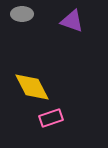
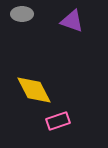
yellow diamond: moved 2 px right, 3 px down
pink rectangle: moved 7 px right, 3 px down
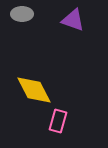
purple triangle: moved 1 px right, 1 px up
pink rectangle: rotated 55 degrees counterclockwise
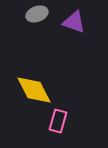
gray ellipse: moved 15 px right; rotated 20 degrees counterclockwise
purple triangle: moved 1 px right, 2 px down
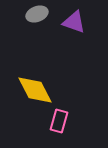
yellow diamond: moved 1 px right
pink rectangle: moved 1 px right
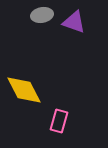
gray ellipse: moved 5 px right, 1 px down; rotated 10 degrees clockwise
yellow diamond: moved 11 px left
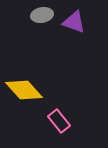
yellow diamond: rotated 15 degrees counterclockwise
pink rectangle: rotated 55 degrees counterclockwise
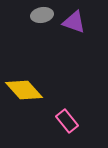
pink rectangle: moved 8 px right
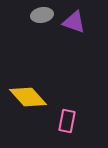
yellow diamond: moved 4 px right, 7 px down
pink rectangle: rotated 50 degrees clockwise
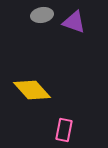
yellow diamond: moved 4 px right, 7 px up
pink rectangle: moved 3 px left, 9 px down
